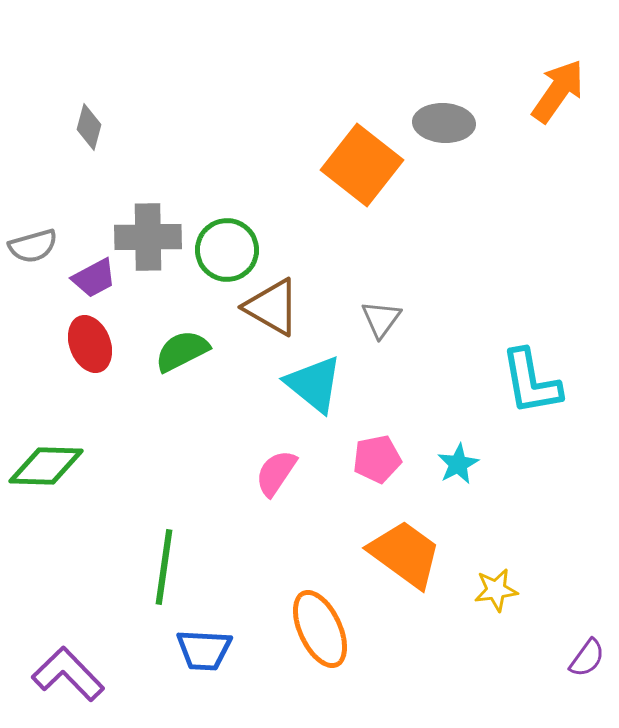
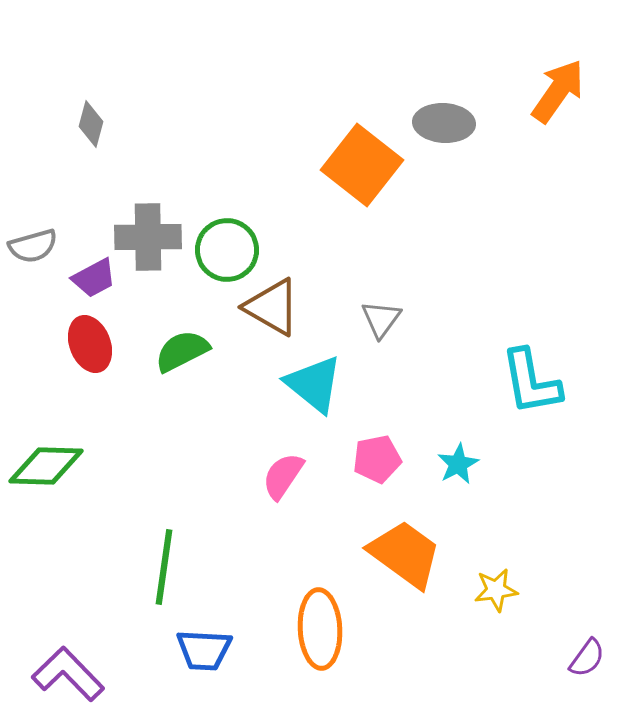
gray diamond: moved 2 px right, 3 px up
pink semicircle: moved 7 px right, 3 px down
orange ellipse: rotated 22 degrees clockwise
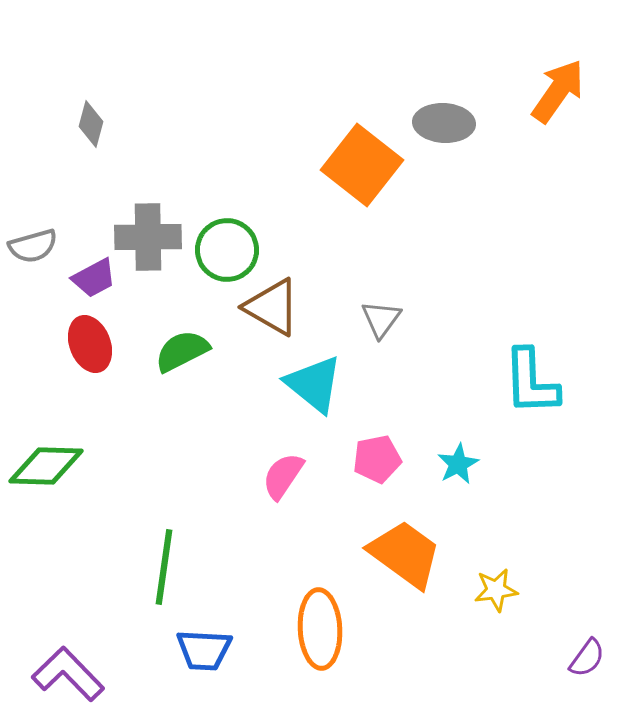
cyan L-shape: rotated 8 degrees clockwise
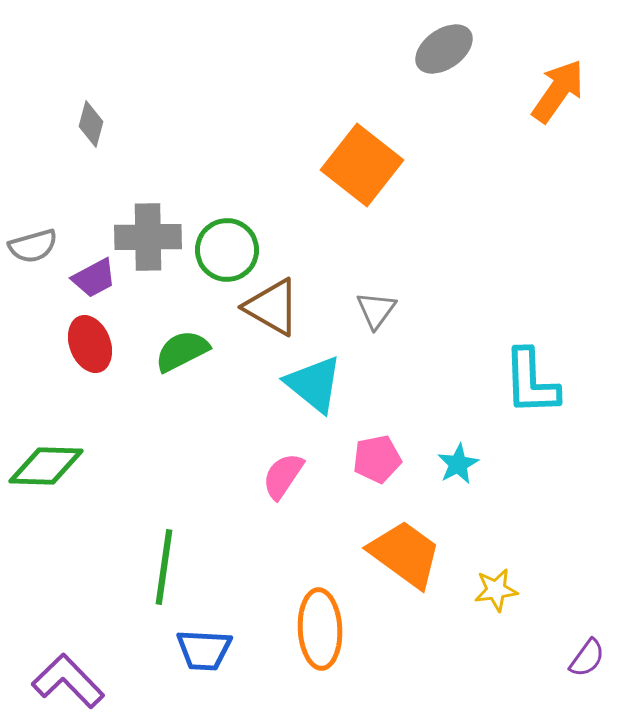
gray ellipse: moved 74 px up; rotated 38 degrees counterclockwise
gray triangle: moved 5 px left, 9 px up
purple L-shape: moved 7 px down
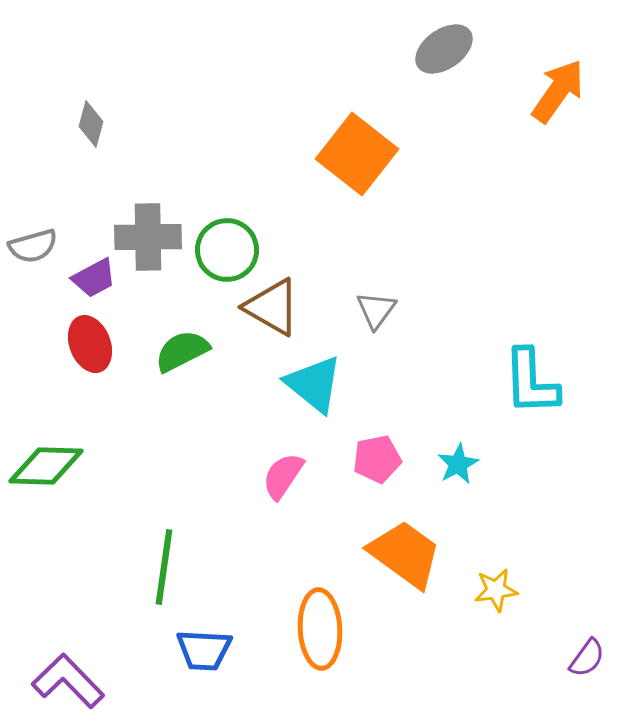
orange square: moved 5 px left, 11 px up
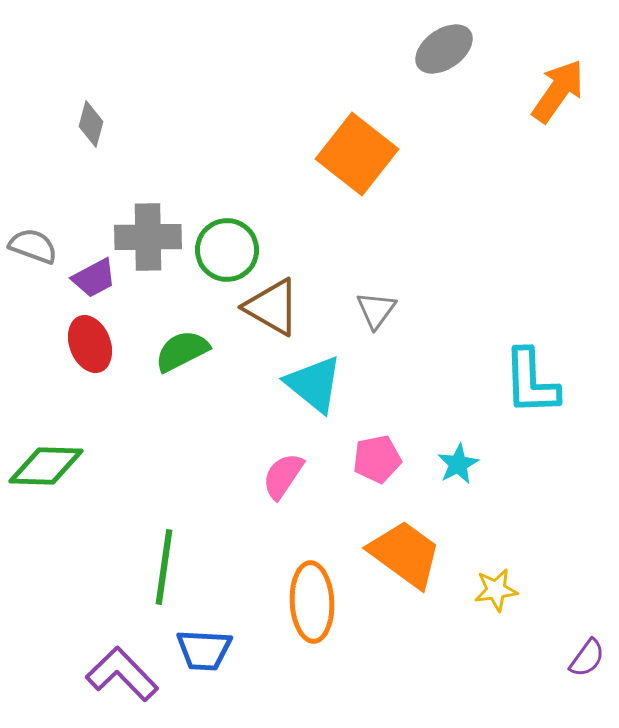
gray semicircle: rotated 144 degrees counterclockwise
orange ellipse: moved 8 px left, 27 px up
purple L-shape: moved 54 px right, 7 px up
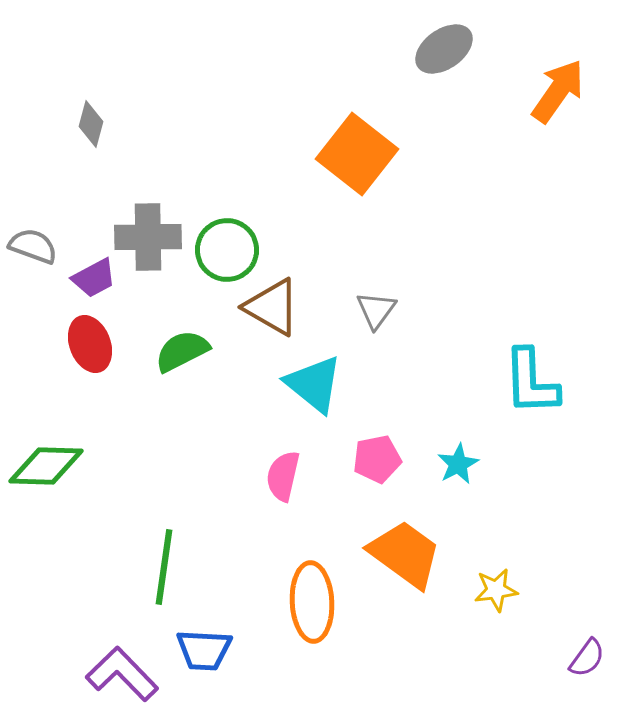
pink semicircle: rotated 21 degrees counterclockwise
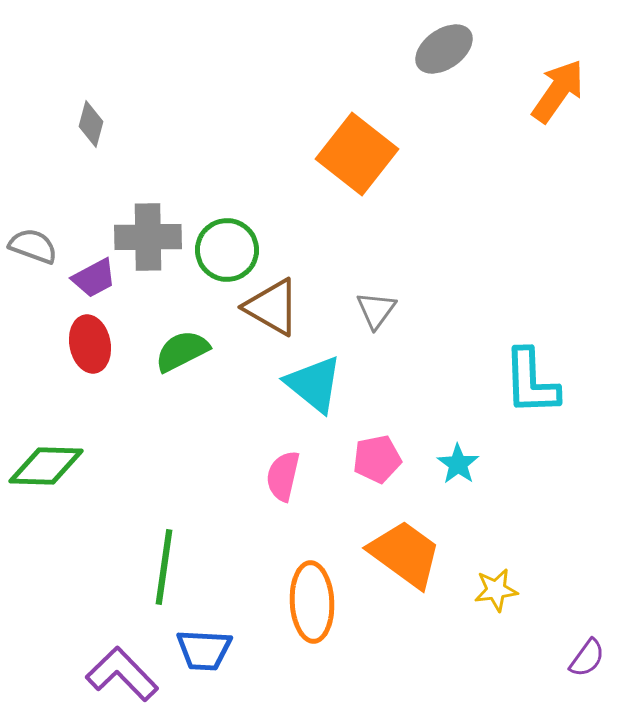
red ellipse: rotated 10 degrees clockwise
cyan star: rotated 9 degrees counterclockwise
